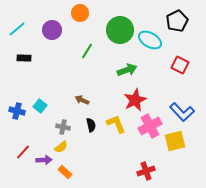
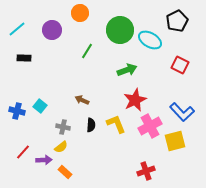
black semicircle: rotated 16 degrees clockwise
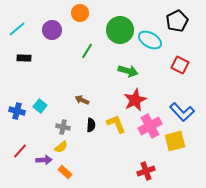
green arrow: moved 1 px right, 1 px down; rotated 36 degrees clockwise
red line: moved 3 px left, 1 px up
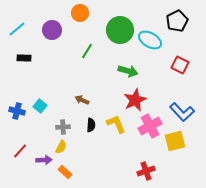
gray cross: rotated 16 degrees counterclockwise
yellow semicircle: rotated 24 degrees counterclockwise
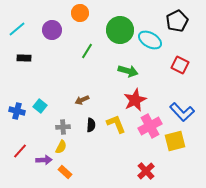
brown arrow: rotated 48 degrees counterclockwise
red cross: rotated 24 degrees counterclockwise
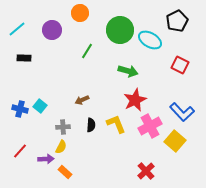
blue cross: moved 3 px right, 2 px up
yellow square: rotated 35 degrees counterclockwise
purple arrow: moved 2 px right, 1 px up
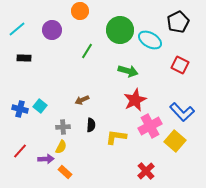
orange circle: moved 2 px up
black pentagon: moved 1 px right, 1 px down
yellow L-shape: moved 13 px down; rotated 60 degrees counterclockwise
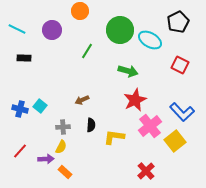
cyan line: rotated 66 degrees clockwise
pink cross: rotated 10 degrees counterclockwise
yellow L-shape: moved 2 px left
yellow square: rotated 10 degrees clockwise
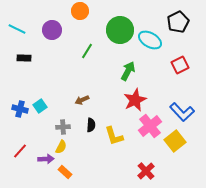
red square: rotated 36 degrees clockwise
green arrow: rotated 78 degrees counterclockwise
cyan square: rotated 16 degrees clockwise
yellow L-shape: moved 1 px up; rotated 115 degrees counterclockwise
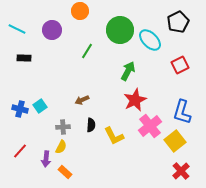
cyan ellipse: rotated 15 degrees clockwise
blue L-shape: rotated 60 degrees clockwise
yellow L-shape: rotated 10 degrees counterclockwise
purple arrow: rotated 98 degrees clockwise
red cross: moved 35 px right
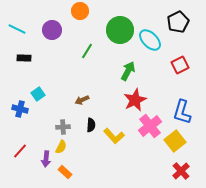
cyan square: moved 2 px left, 12 px up
yellow L-shape: rotated 15 degrees counterclockwise
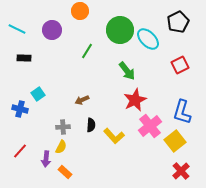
cyan ellipse: moved 2 px left, 1 px up
green arrow: moved 1 px left; rotated 114 degrees clockwise
